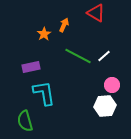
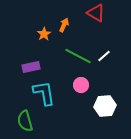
pink circle: moved 31 px left
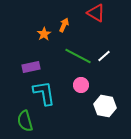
white hexagon: rotated 15 degrees clockwise
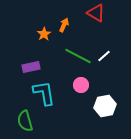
white hexagon: rotated 20 degrees counterclockwise
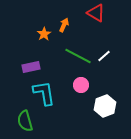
white hexagon: rotated 10 degrees counterclockwise
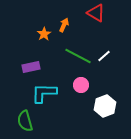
cyan L-shape: rotated 80 degrees counterclockwise
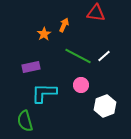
red triangle: rotated 24 degrees counterclockwise
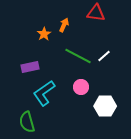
purple rectangle: moved 1 px left
pink circle: moved 2 px down
cyan L-shape: rotated 36 degrees counterclockwise
white hexagon: rotated 20 degrees clockwise
green semicircle: moved 2 px right, 1 px down
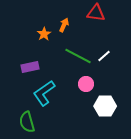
pink circle: moved 5 px right, 3 px up
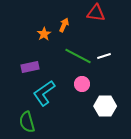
white line: rotated 24 degrees clockwise
pink circle: moved 4 px left
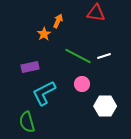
orange arrow: moved 6 px left, 4 px up
cyan L-shape: rotated 8 degrees clockwise
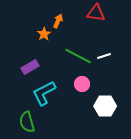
purple rectangle: rotated 18 degrees counterclockwise
